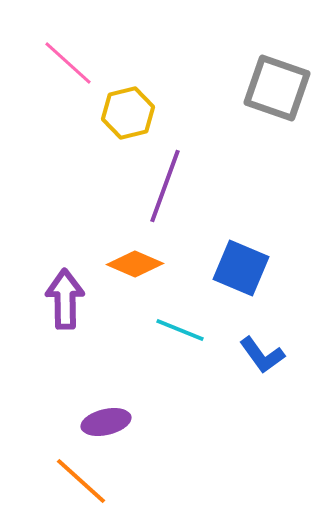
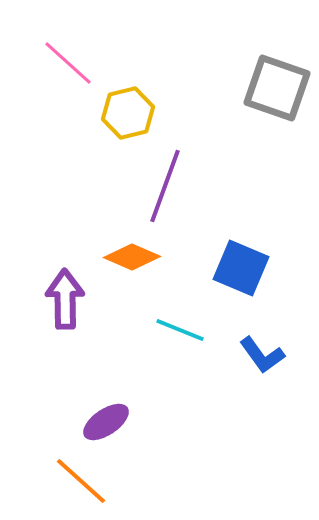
orange diamond: moved 3 px left, 7 px up
purple ellipse: rotated 21 degrees counterclockwise
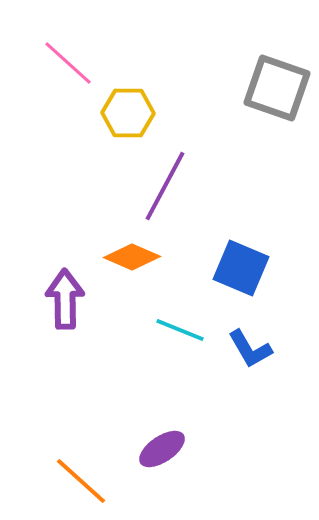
yellow hexagon: rotated 15 degrees clockwise
purple line: rotated 8 degrees clockwise
blue L-shape: moved 12 px left, 6 px up; rotated 6 degrees clockwise
purple ellipse: moved 56 px right, 27 px down
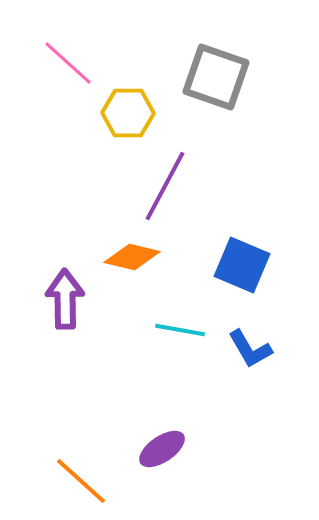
gray square: moved 61 px left, 11 px up
orange diamond: rotated 10 degrees counterclockwise
blue square: moved 1 px right, 3 px up
cyan line: rotated 12 degrees counterclockwise
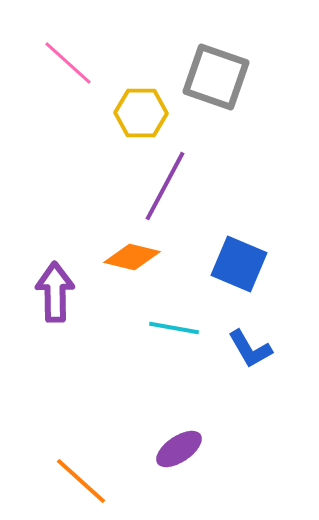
yellow hexagon: moved 13 px right
blue square: moved 3 px left, 1 px up
purple arrow: moved 10 px left, 7 px up
cyan line: moved 6 px left, 2 px up
purple ellipse: moved 17 px right
